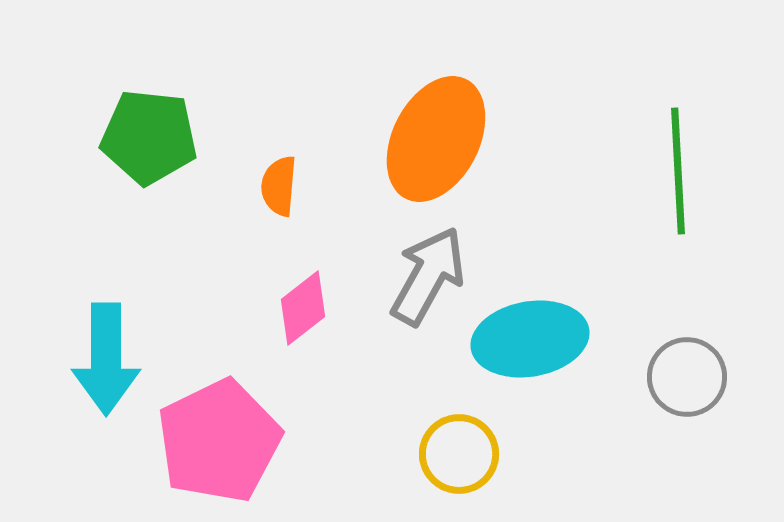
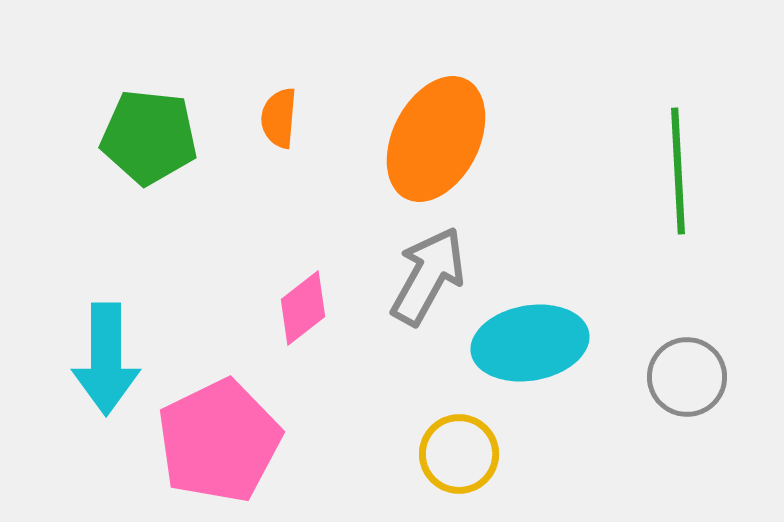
orange semicircle: moved 68 px up
cyan ellipse: moved 4 px down
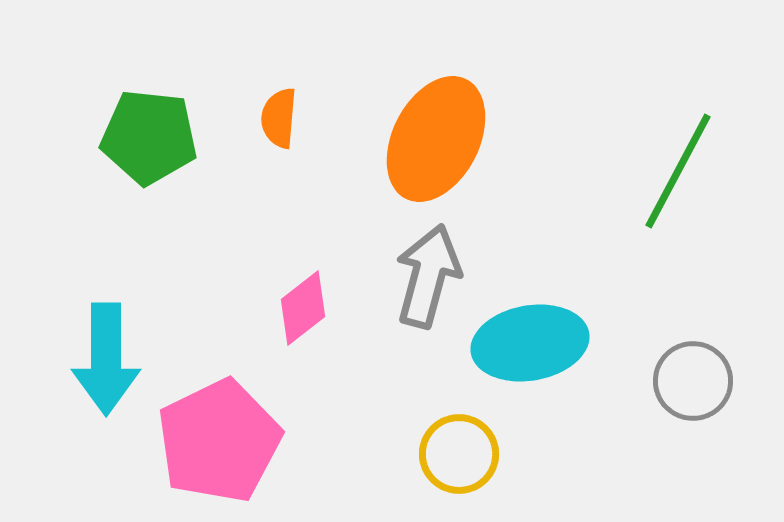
green line: rotated 31 degrees clockwise
gray arrow: rotated 14 degrees counterclockwise
gray circle: moved 6 px right, 4 px down
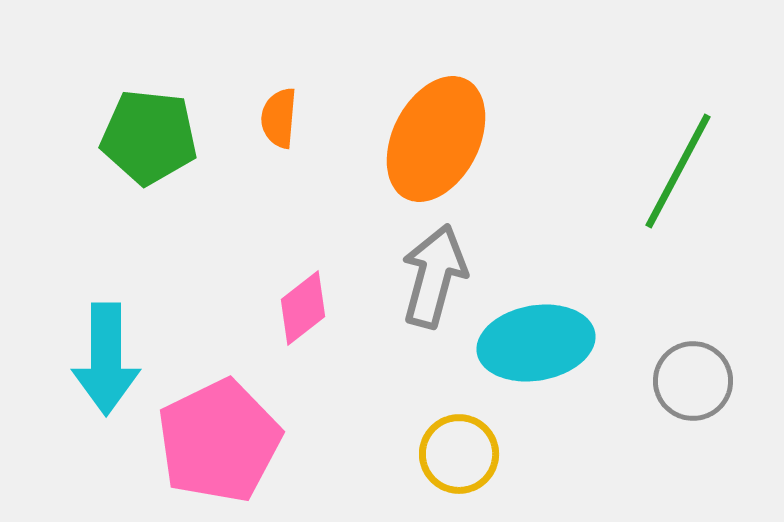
gray arrow: moved 6 px right
cyan ellipse: moved 6 px right
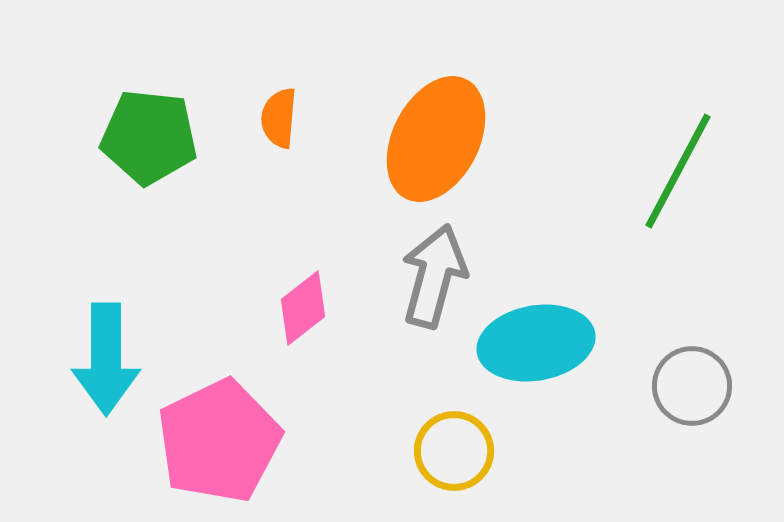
gray circle: moved 1 px left, 5 px down
yellow circle: moved 5 px left, 3 px up
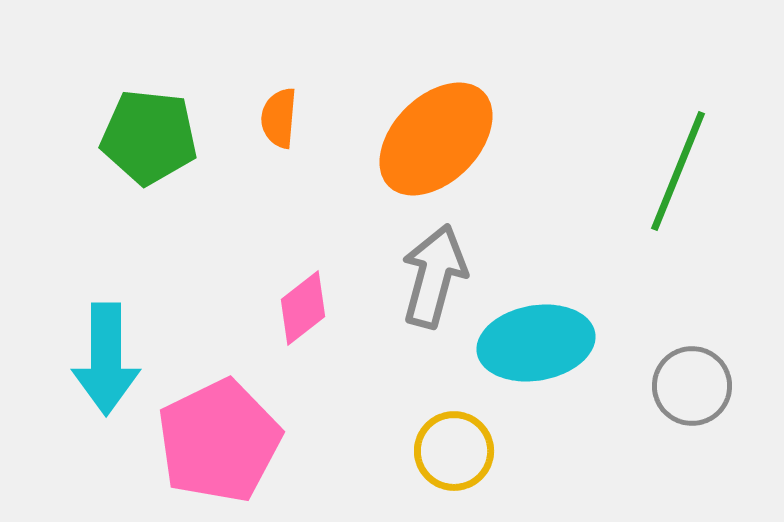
orange ellipse: rotated 18 degrees clockwise
green line: rotated 6 degrees counterclockwise
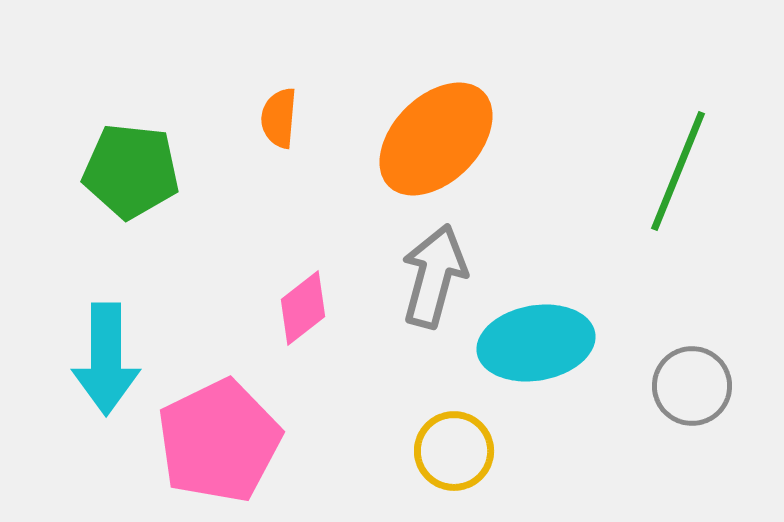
green pentagon: moved 18 px left, 34 px down
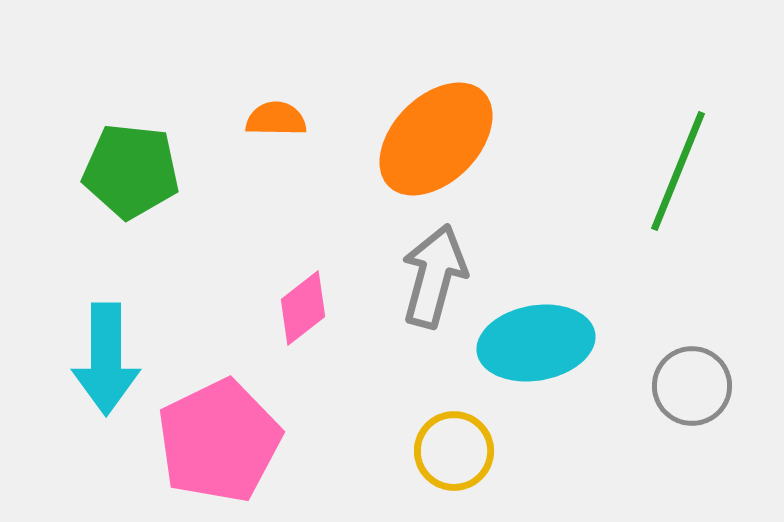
orange semicircle: moved 3 px left, 1 px down; rotated 86 degrees clockwise
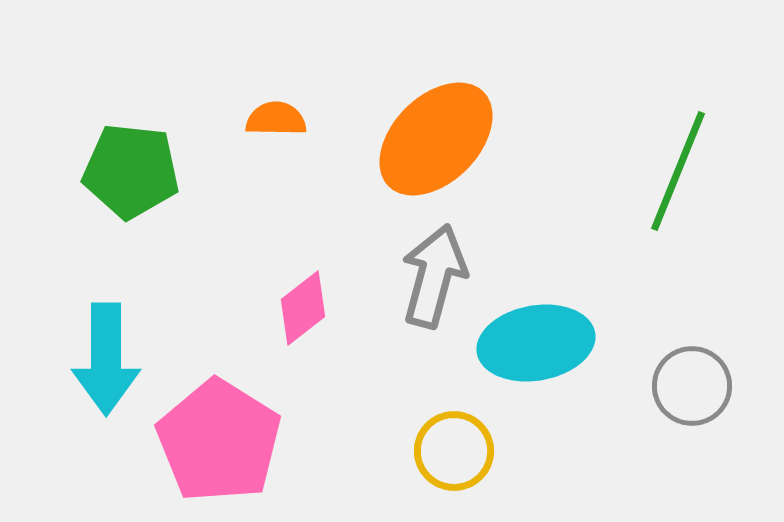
pink pentagon: rotated 14 degrees counterclockwise
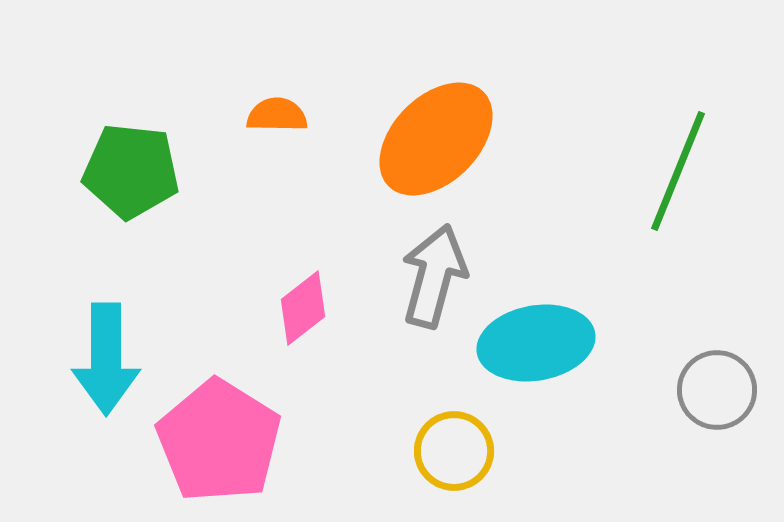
orange semicircle: moved 1 px right, 4 px up
gray circle: moved 25 px right, 4 px down
